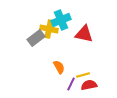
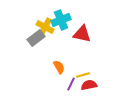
yellow cross: moved 4 px left, 2 px up; rotated 18 degrees clockwise
red triangle: moved 2 px left
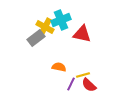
orange semicircle: rotated 48 degrees counterclockwise
red semicircle: rotated 126 degrees counterclockwise
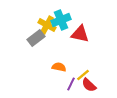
yellow cross: moved 2 px right, 2 px up
red triangle: moved 2 px left
yellow line: rotated 24 degrees counterclockwise
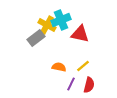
yellow line: moved 9 px up
red semicircle: rotated 119 degrees counterclockwise
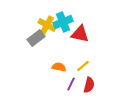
cyan cross: moved 2 px right, 2 px down
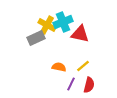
gray rectangle: rotated 12 degrees clockwise
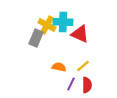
cyan cross: rotated 24 degrees clockwise
red triangle: rotated 12 degrees clockwise
gray rectangle: rotated 42 degrees counterclockwise
red semicircle: moved 2 px left; rotated 14 degrees counterclockwise
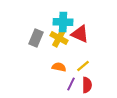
yellow cross: moved 12 px right, 13 px down
